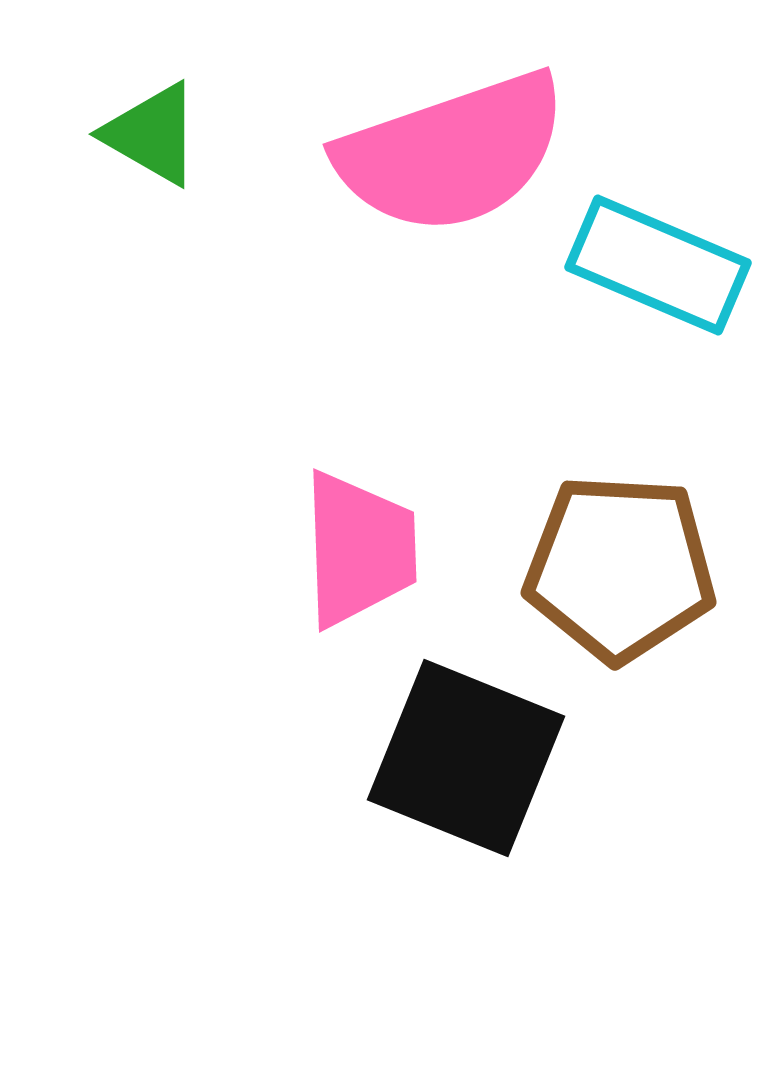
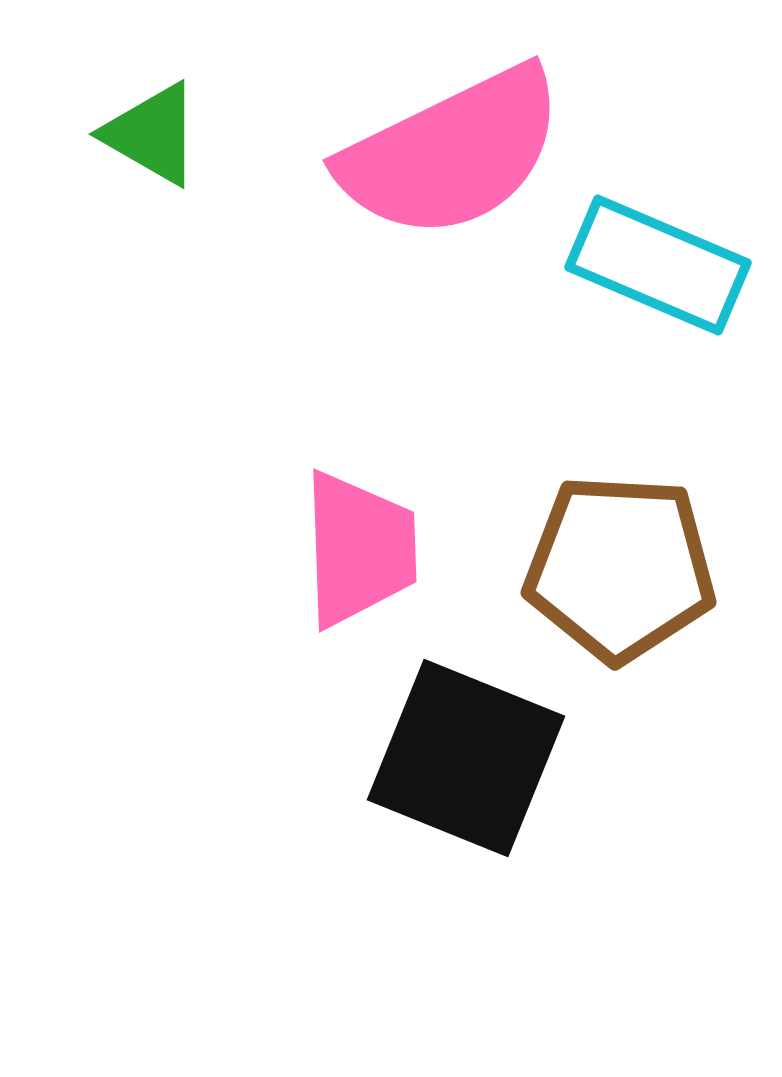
pink semicircle: rotated 7 degrees counterclockwise
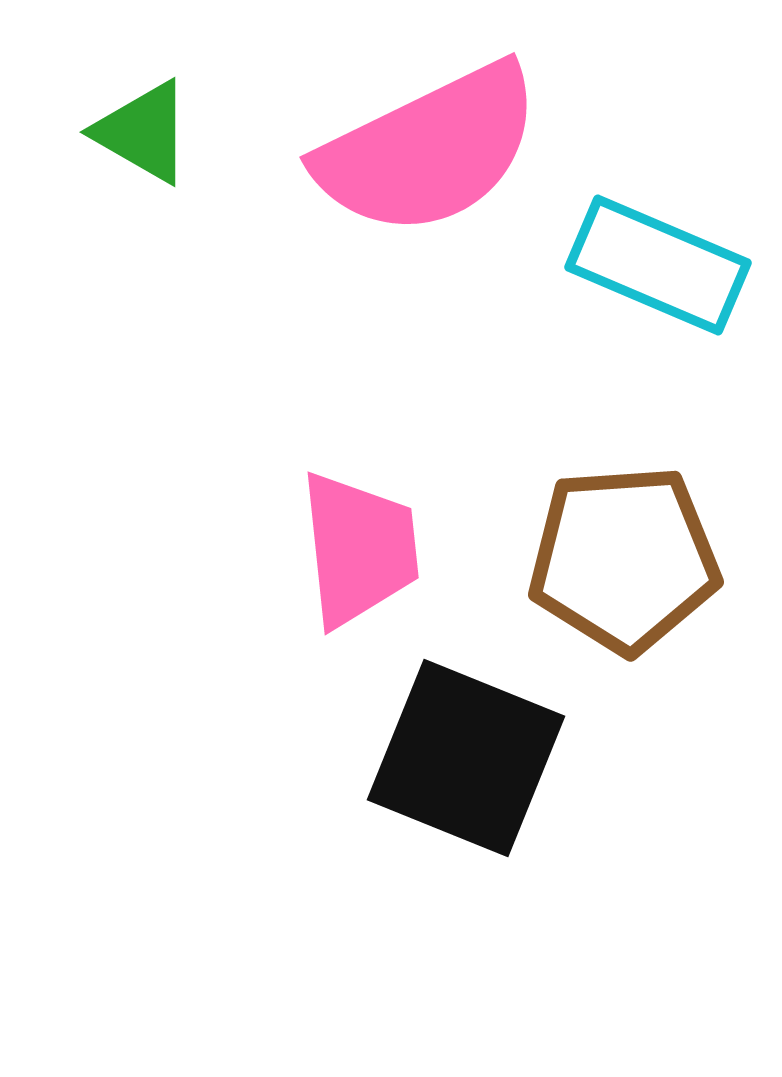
green triangle: moved 9 px left, 2 px up
pink semicircle: moved 23 px left, 3 px up
pink trapezoid: rotated 4 degrees counterclockwise
brown pentagon: moved 4 px right, 9 px up; rotated 7 degrees counterclockwise
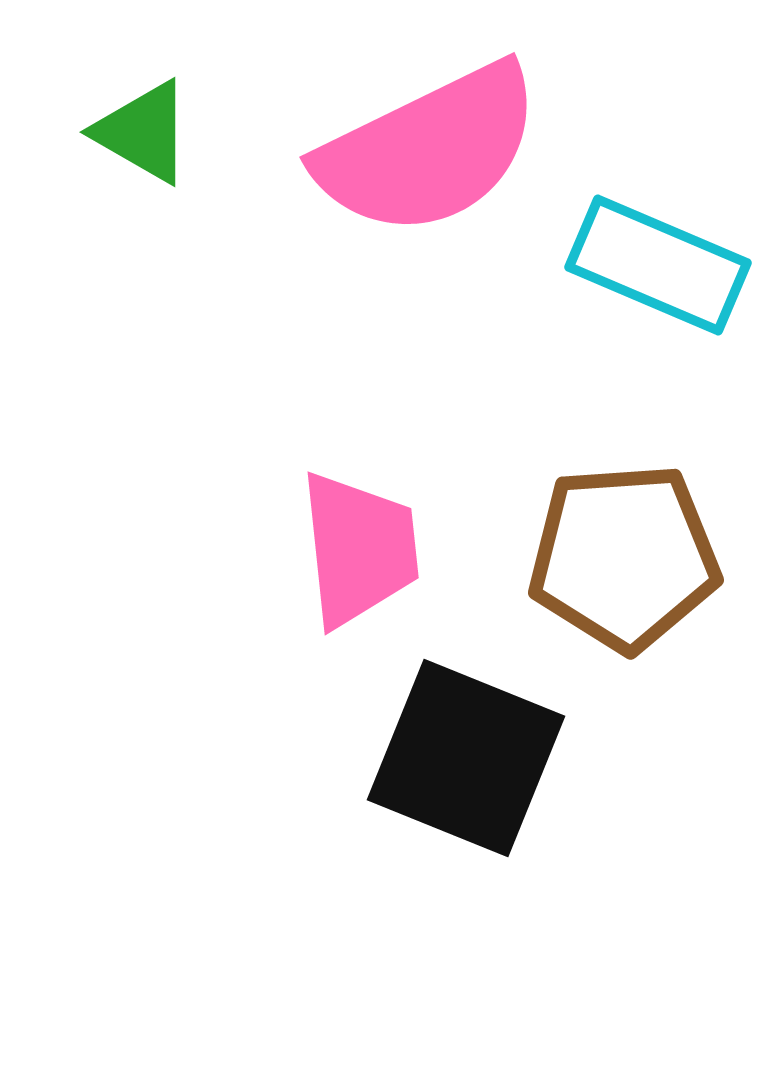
brown pentagon: moved 2 px up
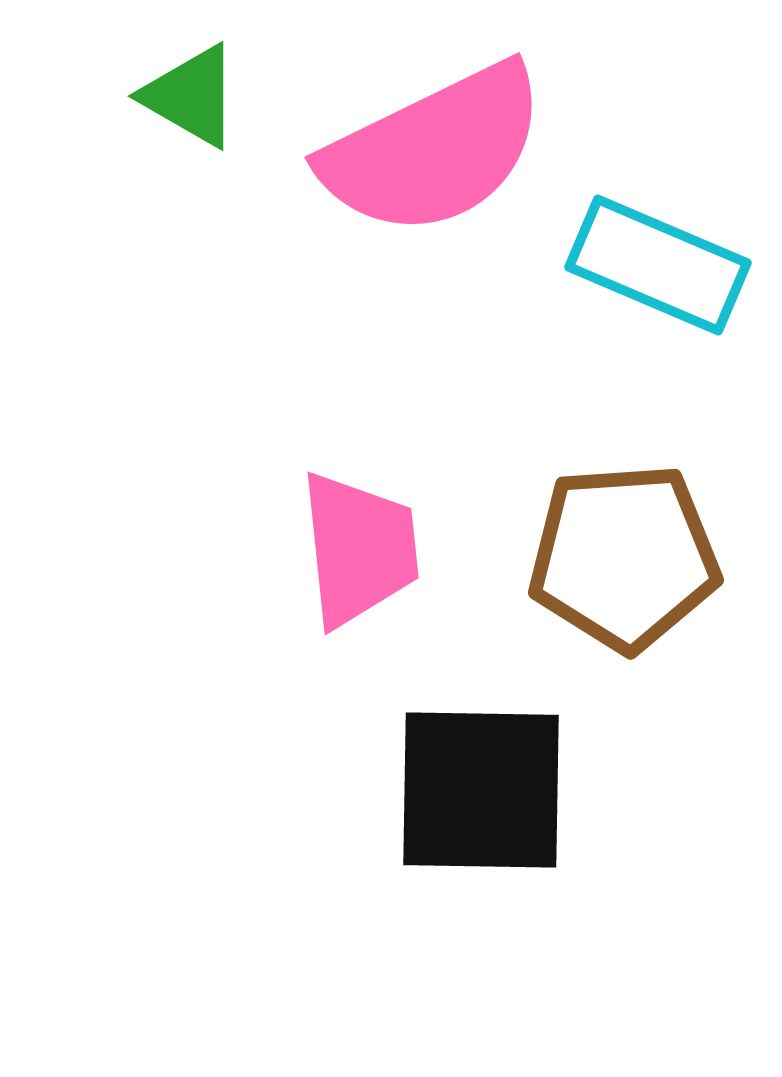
green triangle: moved 48 px right, 36 px up
pink semicircle: moved 5 px right
black square: moved 15 px right, 32 px down; rotated 21 degrees counterclockwise
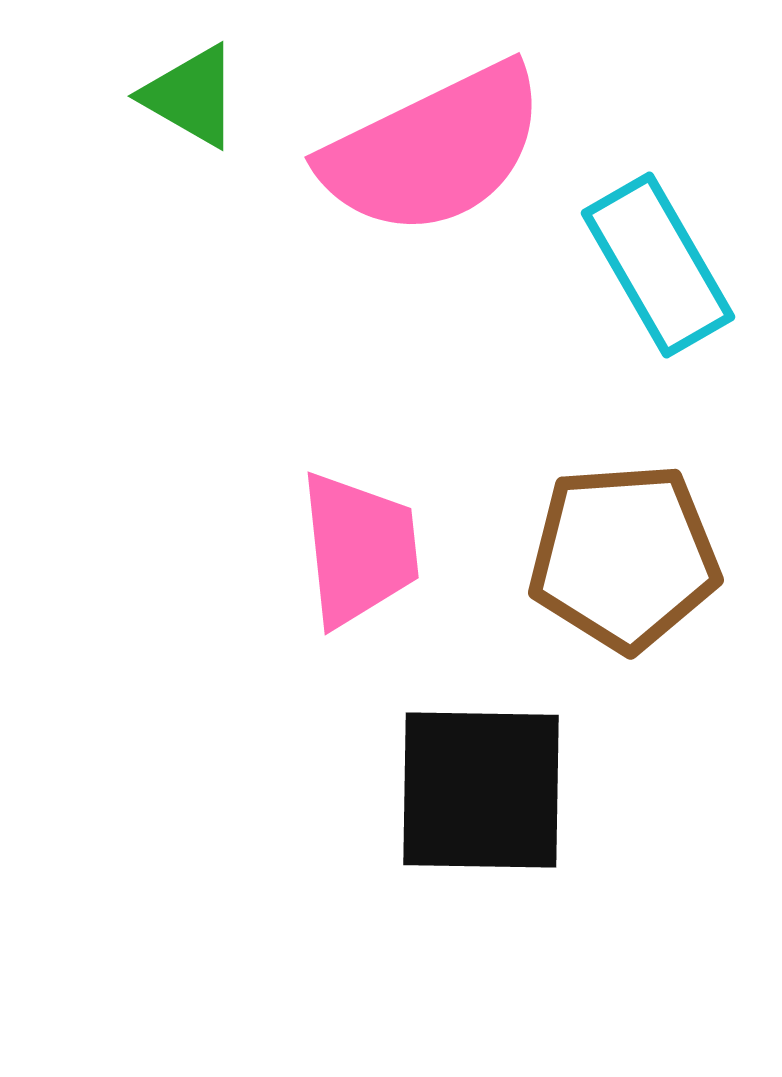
cyan rectangle: rotated 37 degrees clockwise
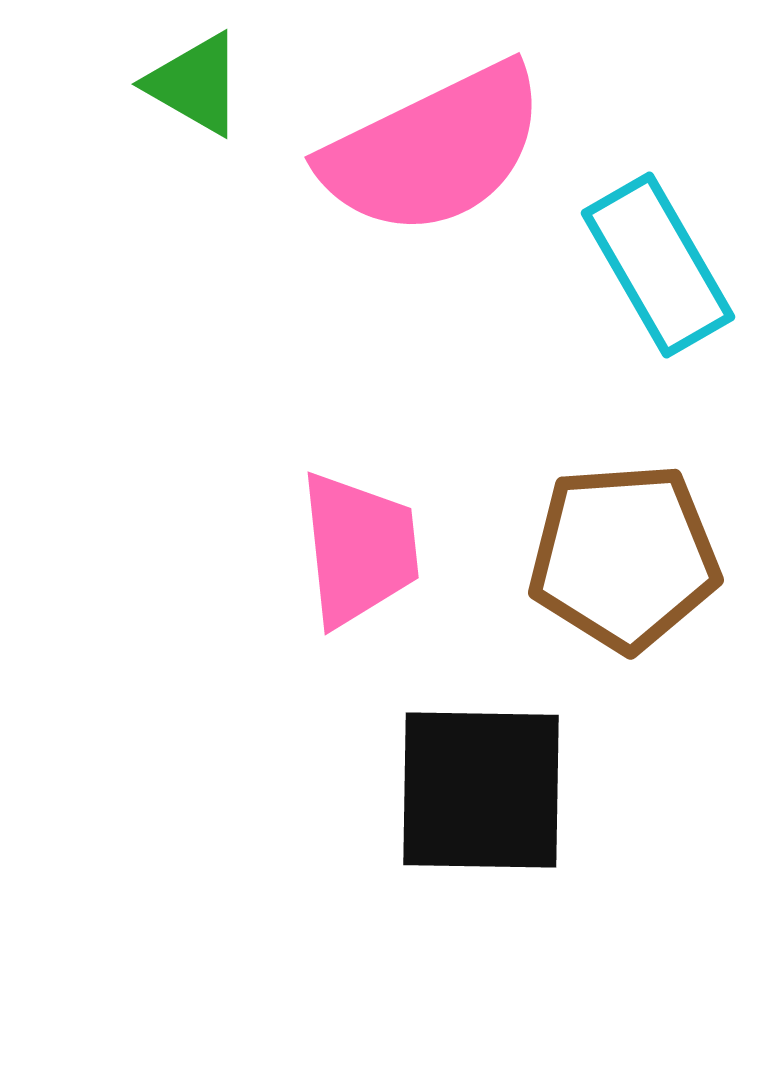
green triangle: moved 4 px right, 12 px up
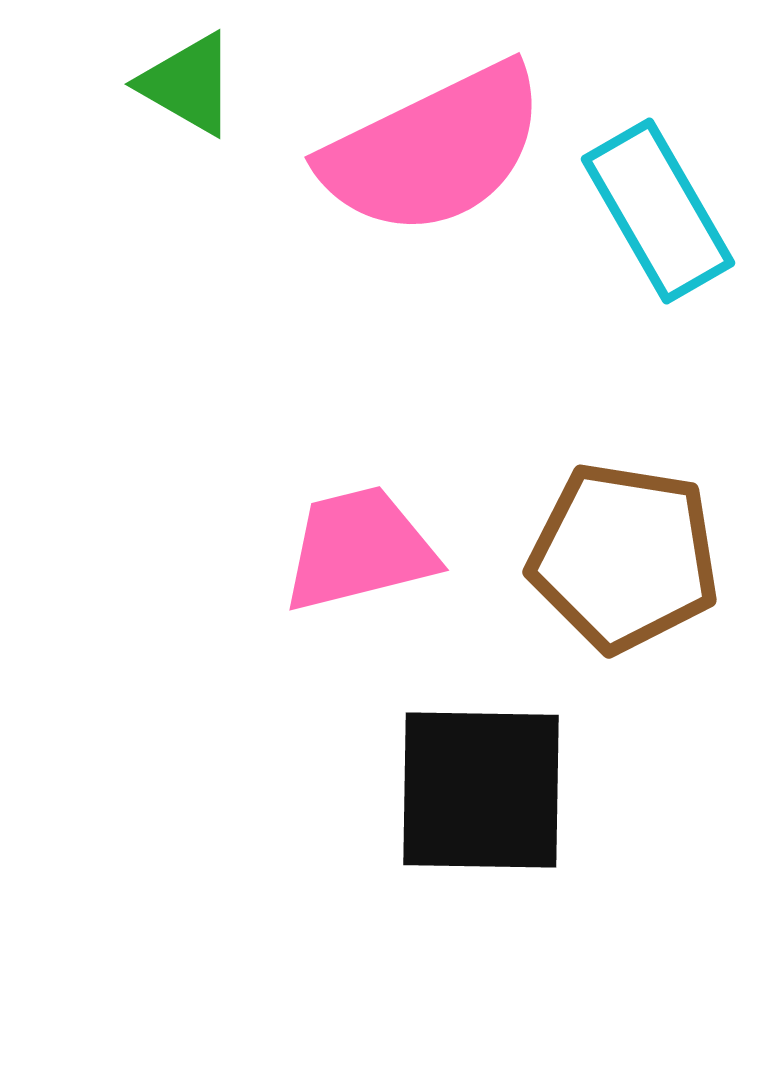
green triangle: moved 7 px left
cyan rectangle: moved 54 px up
pink trapezoid: rotated 98 degrees counterclockwise
brown pentagon: rotated 13 degrees clockwise
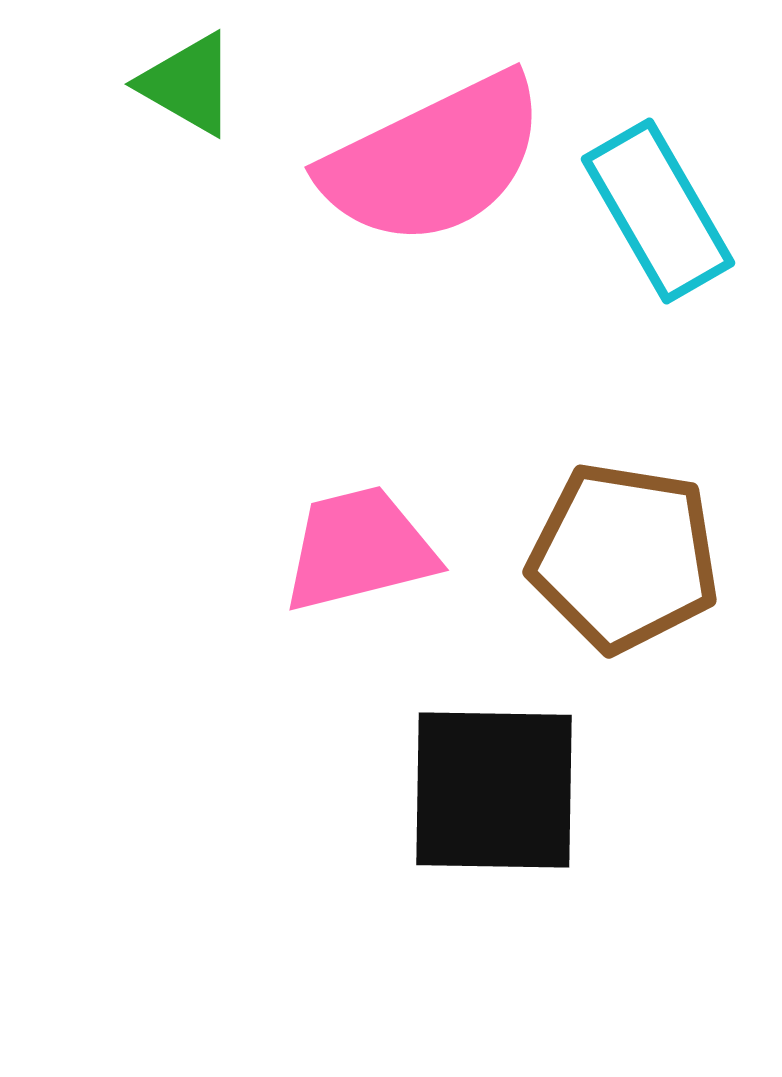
pink semicircle: moved 10 px down
black square: moved 13 px right
